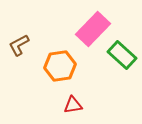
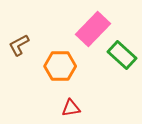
orange hexagon: rotated 8 degrees clockwise
red triangle: moved 2 px left, 3 px down
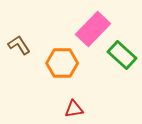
brown L-shape: rotated 85 degrees clockwise
orange hexagon: moved 2 px right, 3 px up
red triangle: moved 3 px right, 1 px down
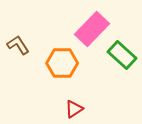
pink rectangle: moved 1 px left
brown L-shape: moved 1 px left
red triangle: rotated 24 degrees counterclockwise
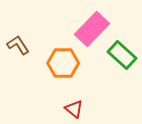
orange hexagon: moved 1 px right
red triangle: rotated 48 degrees counterclockwise
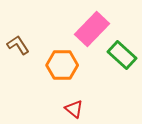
orange hexagon: moved 1 px left, 2 px down
